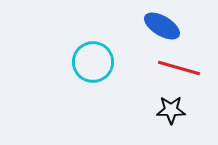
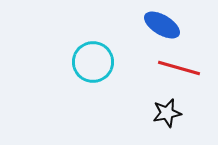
blue ellipse: moved 1 px up
black star: moved 4 px left, 3 px down; rotated 12 degrees counterclockwise
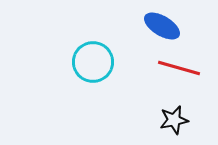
blue ellipse: moved 1 px down
black star: moved 7 px right, 7 px down
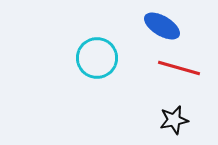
cyan circle: moved 4 px right, 4 px up
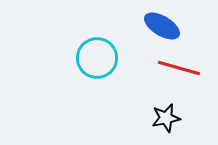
black star: moved 8 px left, 2 px up
